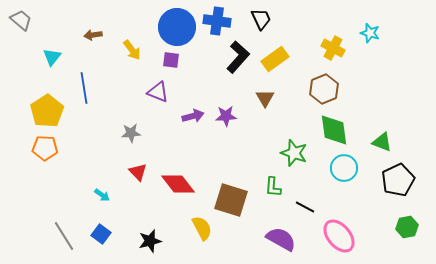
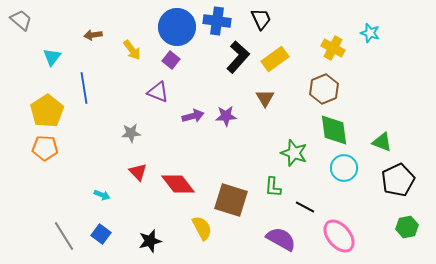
purple square: rotated 30 degrees clockwise
cyan arrow: rotated 14 degrees counterclockwise
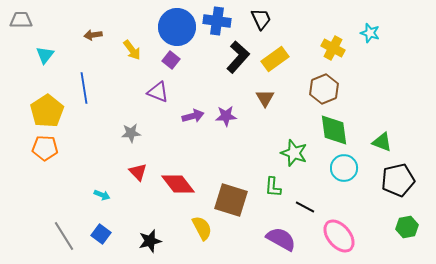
gray trapezoid: rotated 40 degrees counterclockwise
cyan triangle: moved 7 px left, 2 px up
black pentagon: rotated 12 degrees clockwise
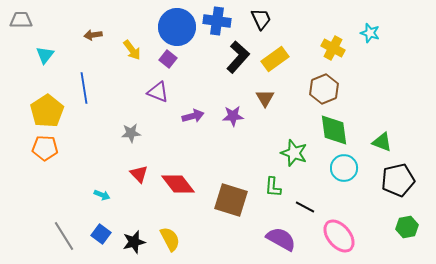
purple square: moved 3 px left, 1 px up
purple star: moved 7 px right
red triangle: moved 1 px right, 2 px down
yellow semicircle: moved 32 px left, 11 px down
black star: moved 16 px left, 1 px down
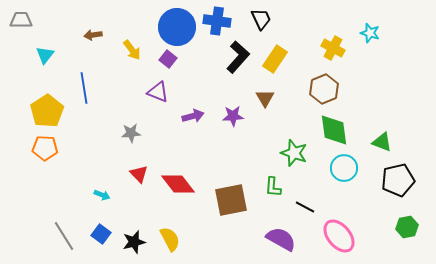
yellow rectangle: rotated 20 degrees counterclockwise
brown square: rotated 28 degrees counterclockwise
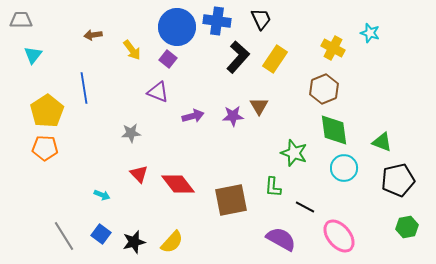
cyan triangle: moved 12 px left
brown triangle: moved 6 px left, 8 px down
yellow semicircle: moved 2 px right, 3 px down; rotated 70 degrees clockwise
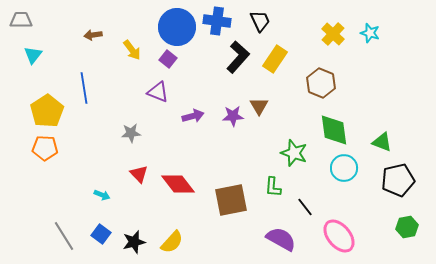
black trapezoid: moved 1 px left, 2 px down
yellow cross: moved 14 px up; rotated 15 degrees clockwise
brown hexagon: moved 3 px left, 6 px up; rotated 16 degrees counterclockwise
black line: rotated 24 degrees clockwise
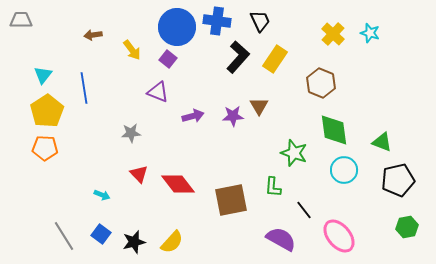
cyan triangle: moved 10 px right, 20 px down
cyan circle: moved 2 px down
black line: moved 1 px left, 3 px down
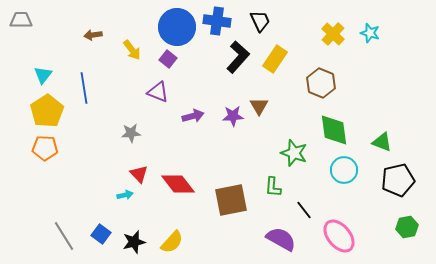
cyan arrow: moved 23 px right; rotated 35 degrees counterclockwise
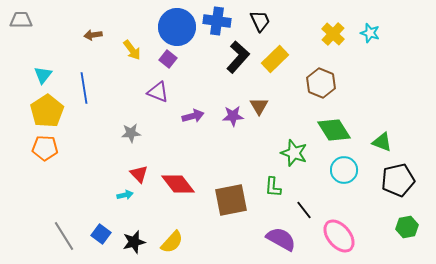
yellow rectangle: rotated 12 degrees clockwise
green diamond: rotated 24 degrees counterclockwise
